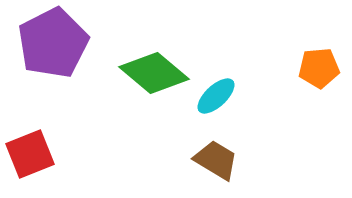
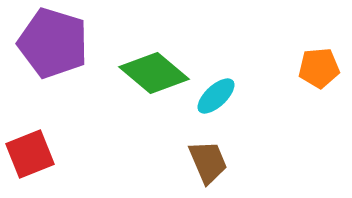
purple pentagon: rotated 28 degrees counterclockwise
brown trapezoid: moved 8 px left, 2 px down; rotated 36 degrees clockwise
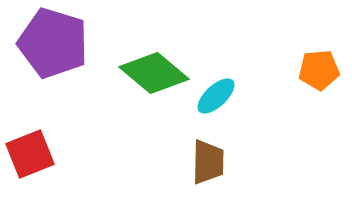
orange pentagon: moved 2 px down
brown trapezoid: rotated 24 degrees clockwise
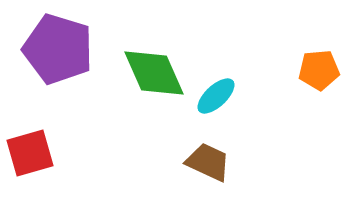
purple pentagon: moved 5 px right, 6 px down
green diamond: rotated 26 degrees clockwise
red square: moved 1 px up; rotated 6 degrees clockwise
brown trapezoid: rotated 66 degrees counterclockwise
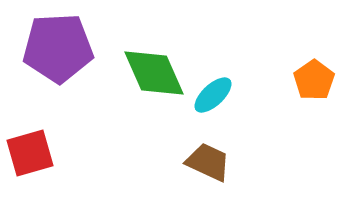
purple pentagon: moved 1 px up; rotated 20 degrees counterclockwise
orange pentagon: moved 5 px left, 10 px down; rotated 30 degrees counterclockwise
cyan ellipse: moved 3 px left, 1 px up
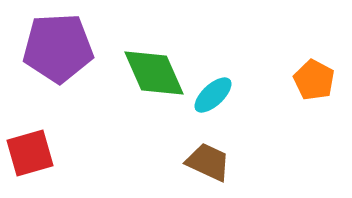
orange pentagon: rotated 9 degrees counterclockwise
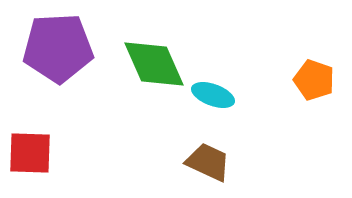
green diamond: moved 9 px up
orange pentagon: rotated 9 degrees counterclockwise
cyan ellipse: rotated 63 degrees clockwise
red square: rotated 18 degrees clockwise
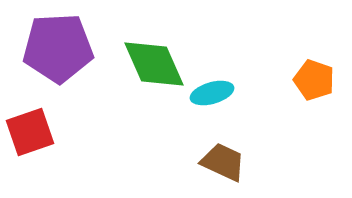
cyan ellipse: moved 1 px left, 2 px up; rotated 36 degrees counterclockwise
red square: moved 21 px up; rotated 21 degrees counterclockwise
brown trapezoid: moved 15 px right
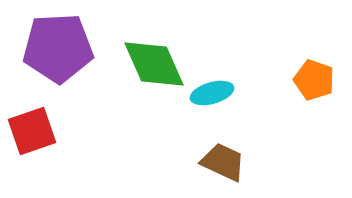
red square: moved 2 px right, 1 px up
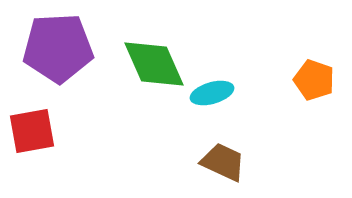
red square: rotated 9 degrees clockwise
